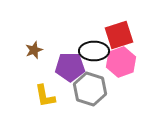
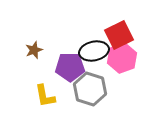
red square: rotated 8 degrees counterclockwise
black ellipse: rotated 12 degrees counterclockwise
pink hexagon: moved 1 px right, 4 px up
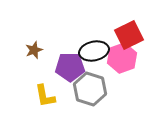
red square: moved 10 px right
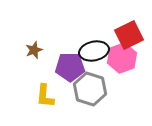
yellow L-shape: rotated 15 degrees clockwise
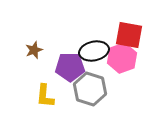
red square: rotated 36 degrees clockwise
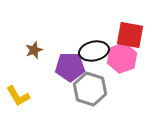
red square: moved 1 px right
yellow L-shape: moved 27 px left; rotated 35 degrees counterclockwise
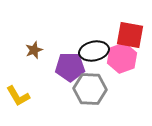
gray hexagon: rotated 16 degrees counterclockwise
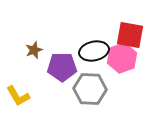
purple pentagon: moved 8 px left
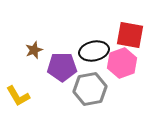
pink hexagon: moved 5 px down
gray hexagon: rotated 12 degrees counterclockwise
